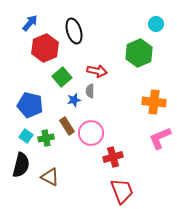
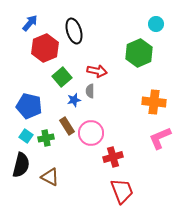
blue pentagon: moved 1 px left, 1 px down
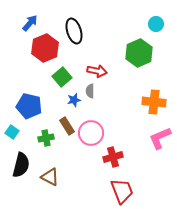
cyan square: moved 14 px left, 4 px up
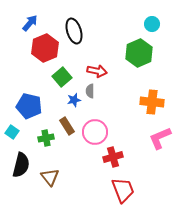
cyan circle: moved 4 px left
orange cross: moved 2 px left
pink circle: moved 4 px right, 1 px up
brown triangle: rotated 24 degrees clockwise
red trapezoid: moved 1 px right, 1 px up
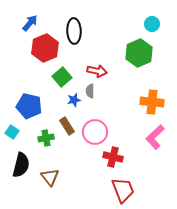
black ellipse: rotated 15 degrees clockwise
pink L-shape: moved 5 px left, 1 px up; rotated 20 degrees counterclockwise
red cross: rotated 30 degrees clockwise
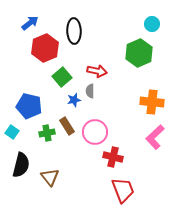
blue arrow: rotated 12 degrees clockwise
green cross: moved 1 px right, 5 px up
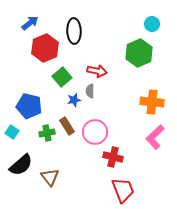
black semicircle: rotated 35 degrees clockwise
